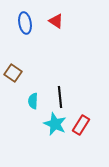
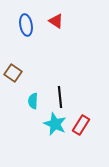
blue ellipse: moved 1 px right, 2 px down
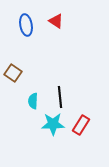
cyan star: moved 2 px left; rotated 25 degrees counterclockwise
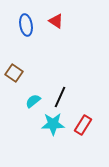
brown square: moved 1 px right
black line: rotated 30 degrees clockwise
cyan semicircle: rotated 49 degrees clockwise
red rectangle: moved 2 px right
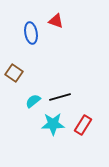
red triangle: rotated 14 degrees counterclockwise
blue ellipse: moved 5 px right, 8 px down
black line: rotated 50 degrees clockwise
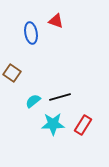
brown square: moved 2 px left
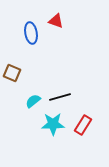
brown square: rotated 12 degrees counterclockwise
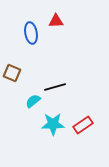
red triangle: rotated 21 degrees counterclockwise
black line: moved 5 px left, 10 px up
red rectangle: rotated 24 degrees clockwise
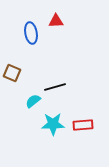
red rectangle: rotated 30 degrees clockwise
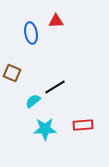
black line: rotated 15 degrees counterclockwise
cyan star: moved 8 px left, 5 px down
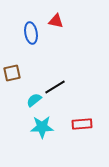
red triangle: rotated 14 degrees clockwise
brown square: rotated 36 degrees counterclockwise
cyan semicircle: moved 1 px right, 1 px up
red rectangle: moved 1 px left, 1 px up
cyan star: moved 3 px left, 2 px up
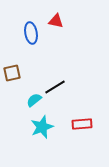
cyan star: rotated 20 degrees counterclockwise
